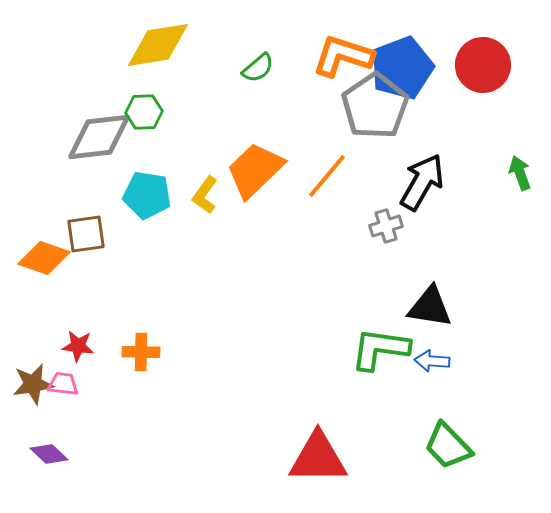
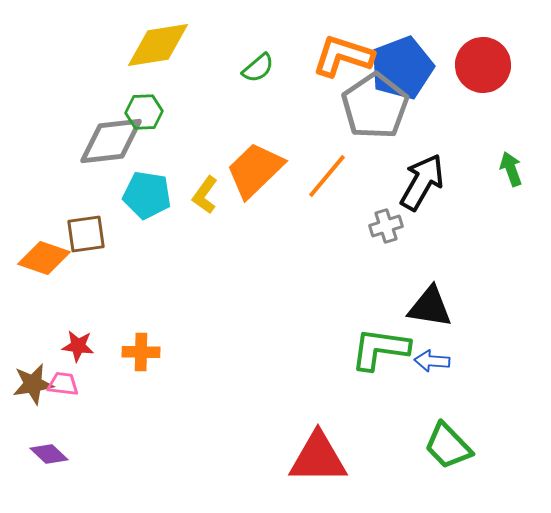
gray diamond: moved 12 px right, 4 px down
green arrow: moved 9 px left, 4 px up
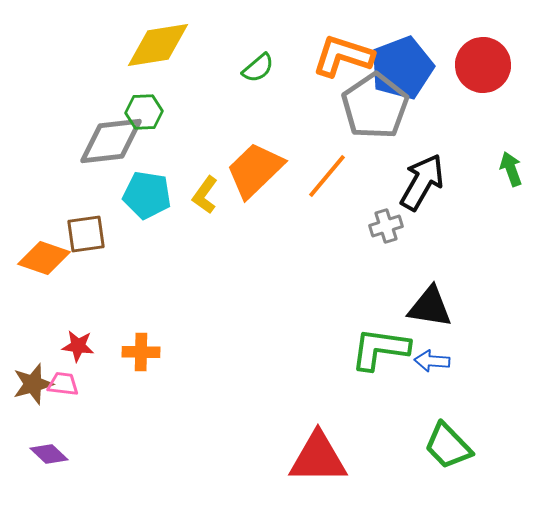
brown star: rotated 6 degrees counterclockwise
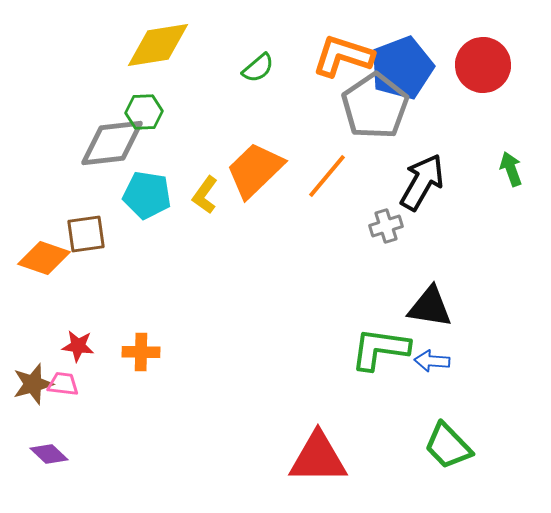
gray diamond: moved 1 px right, 2 px down
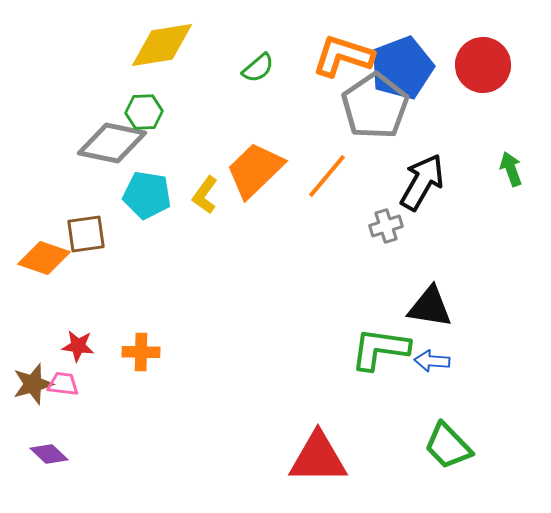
yellow diamond: moved 4 px right
gray diamond: rotated 18 degrees clockwise
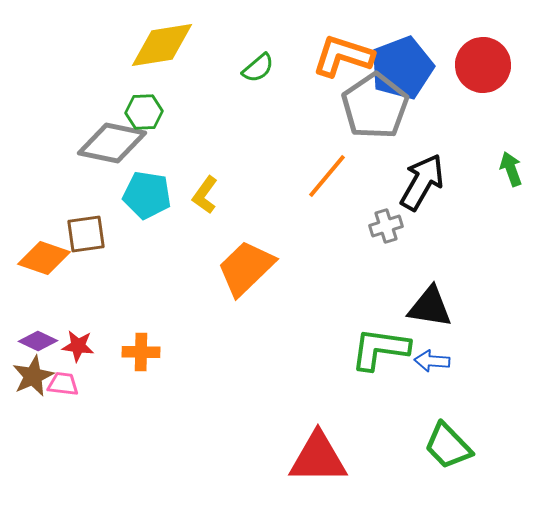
orange trapezoid: moved 9 px left, 98 px down
brown star: moved 8 px up; rotated 9 degrees counterclockwise
purple diamond: moved 11 px left, 113 px up; rotated 18 degrees counterclockwise
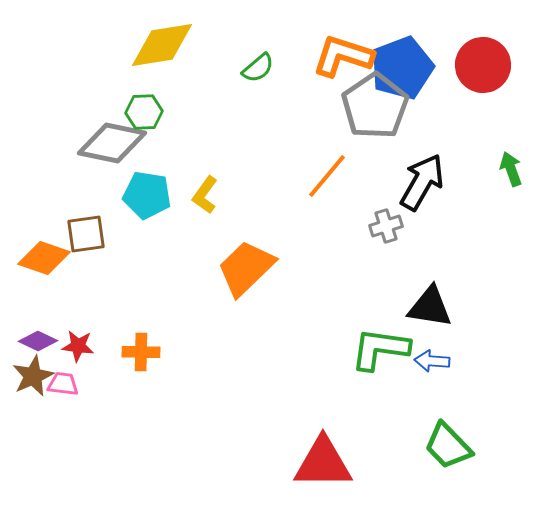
red triangle: moved 5 px right, 5 px down
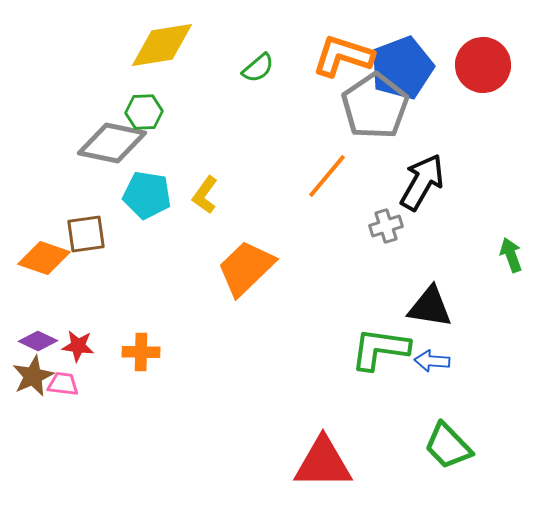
green arrow: moved 86 px down
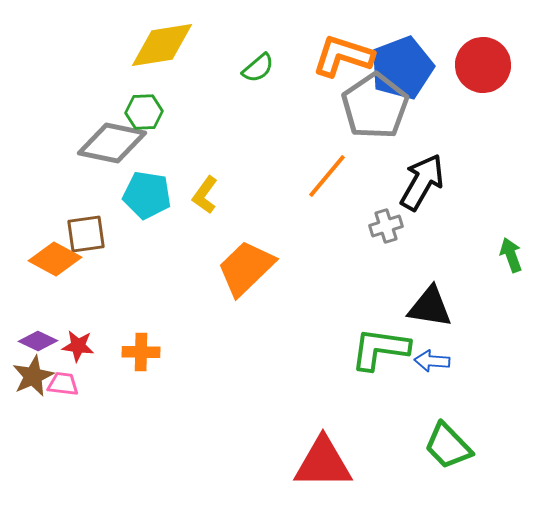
orange diamond: moved 11 px right, 1 px down; rotated 9 degrees clockwise
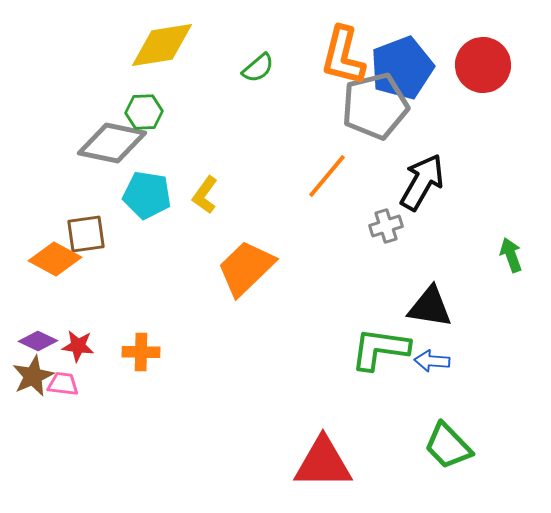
orange L-shape: rotated 94 degrees counterclockwise
gray pentagon: rotated 20 degrees clockwise
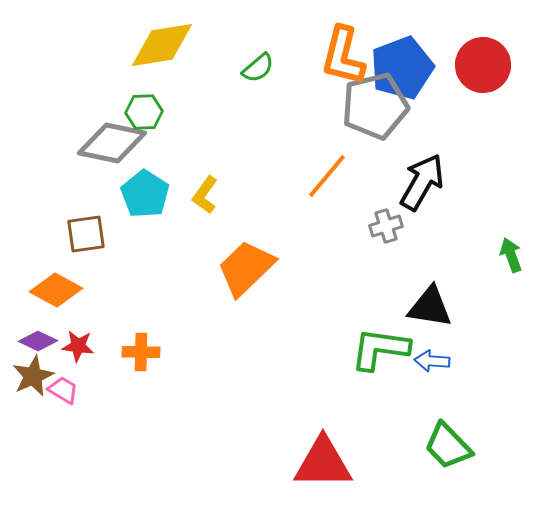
cyan pentagon: moved 2 px left, 1 px up; rotated 24 degrees clockwise
orange diamond: moved 1 px right, 31 px down
pink trapezoid: moved 6 px down; rotated 24 degrees clockwise
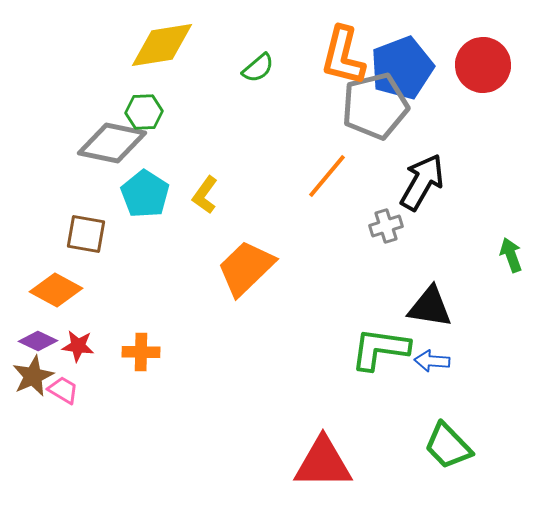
brown square: rotated 18 degrees clockwise
